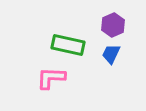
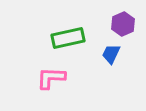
purple hexagon: moved 10 px right, 1 px up
green rectangle: moved 7 px up; rotated 24 degrees counterclockwise
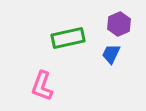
purple hexagon: moved 4 px left
pink L-shape: moved 9 px left, 8 px down; rotated 72 degrees counterclockwise
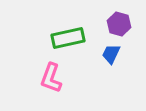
purple hexagon: rotated 20 degrees counterclockwise
pink L-shape: moved 9 px right, 8 px up
